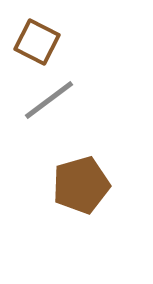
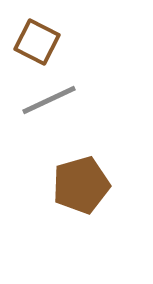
gray line: rotated 12 degrees clockwise
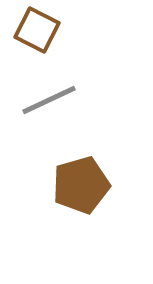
brown square: moved 12 px up
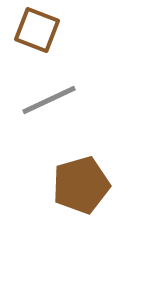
brown square: rotated 6 degrees counterclockwise
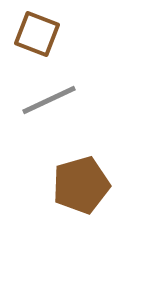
brown square: moved 4 px down
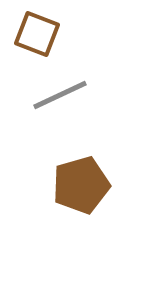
gray line: moved 11 px right, 5 px up
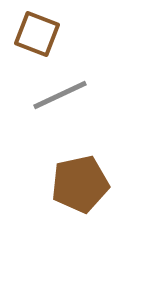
brown pentagon: moved 1 px left, 1 px up; rotated 4 degrees clockwise
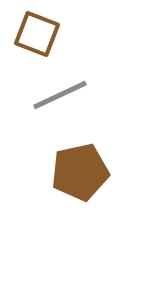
brown pentagon: moved 12 px up
